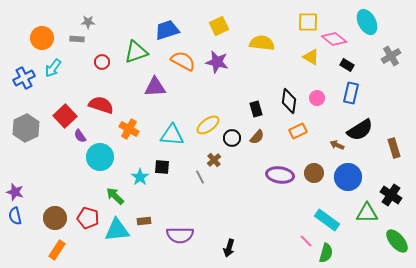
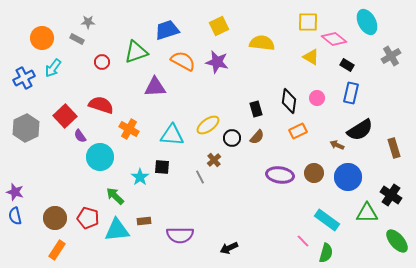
gray rectangle at (77, 39): rotated 24 degrees clockwise
pink line at (306, 241): moved 3 px left
black arrow at (229, 248): rotated 48 degrees clockwise
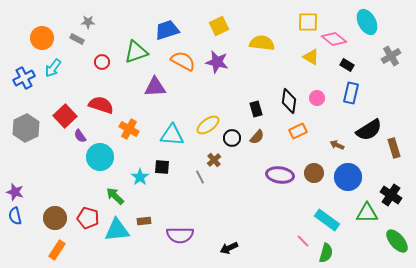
black semicircle at (360, 130): moved 9 px right
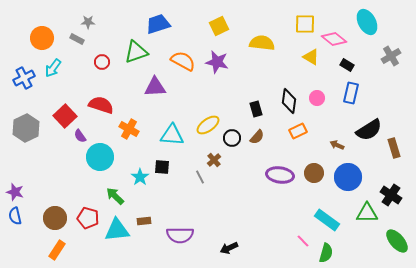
yellow square at (308, 22): moved 3 px left, 2 px down
blue trapezoid at (167, 30): moved 9 px left, 6 px up
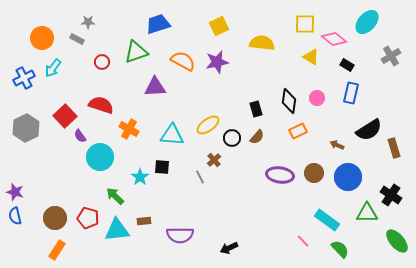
cyan ellipse at (367, 22): rotated 70 degrees clockwise
purple star at (217, 62): rotated 25 degrees counterclockwise
green semicircle at (326, 253): moved 14 px right, 4 px up; rotated 60 degrees counterclockwise
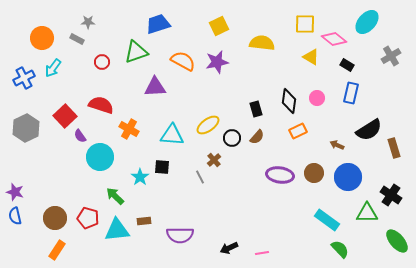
pink line at (303, 241): moved 41 px left, 12 px down; rotated 56 degrees counterclockwise
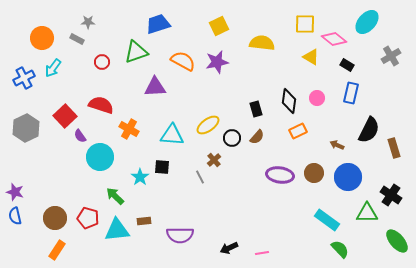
black semicircle at (369, 130): rotated 32 degrees counterclockwise
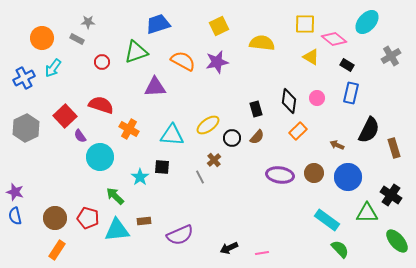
orange rectangle at (298, 131): rotated 18 degrees counterclockwise
purple semicircle at (180, 235): rotated 24 degrees counterclockwise
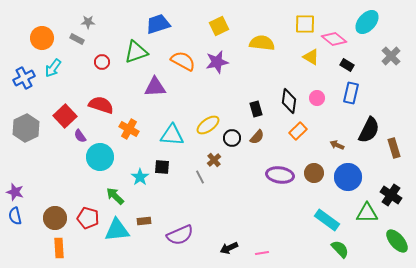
gray cross at (391, 56): rotated 12 degrees counterclockwise
orange rectangle at (57, 250): moved 2 px right, 2 px up; rotated 36 degrees counterclockwise
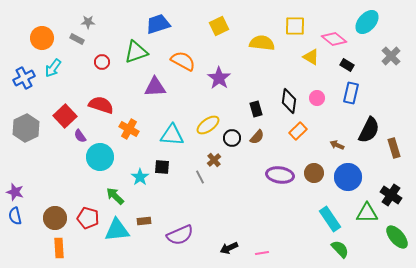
yellow square at (305, 24): moved 10 px left, 2 px down
purple star at (217, 62): moved 2 px right, 16 px down; rotated 25 degrees counterclockwise
cyan rectangle at (327, 220): moved 3 px right, 1 px up; rotated 20 degrees clockwise
green ellipse at (397, 241): moved 4 px up
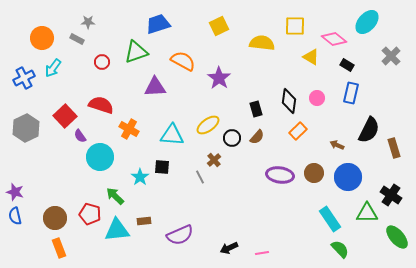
red pentagon at (88, 218): moved 2 px right, 4 px up
orange rectangle at (59, 248): rotated 18 degrees counterclockwise
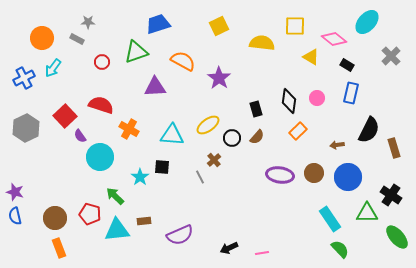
brown arrow at (337, 145): rotated 32 degrees counterclockwise
